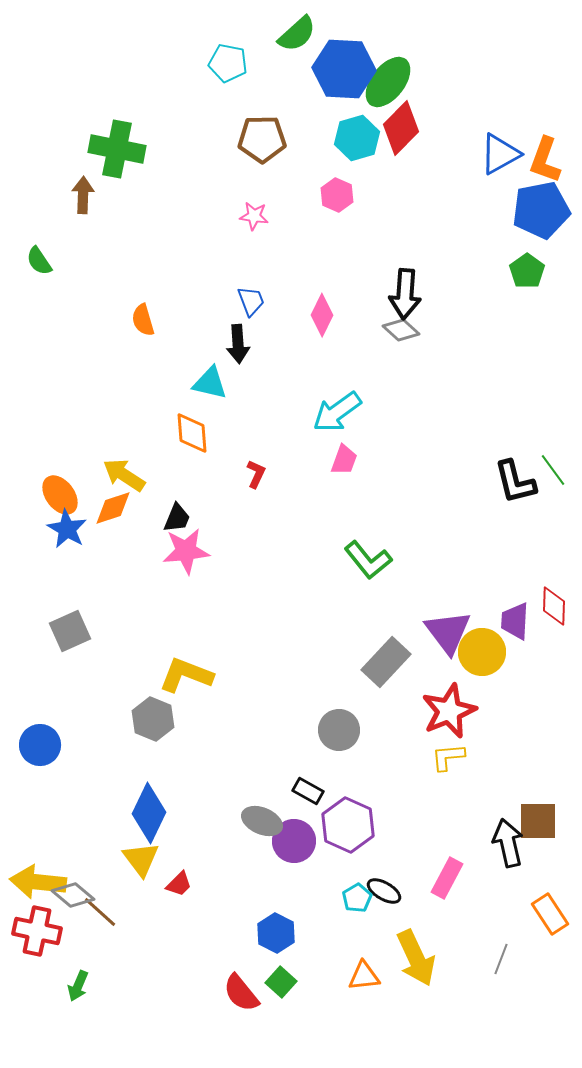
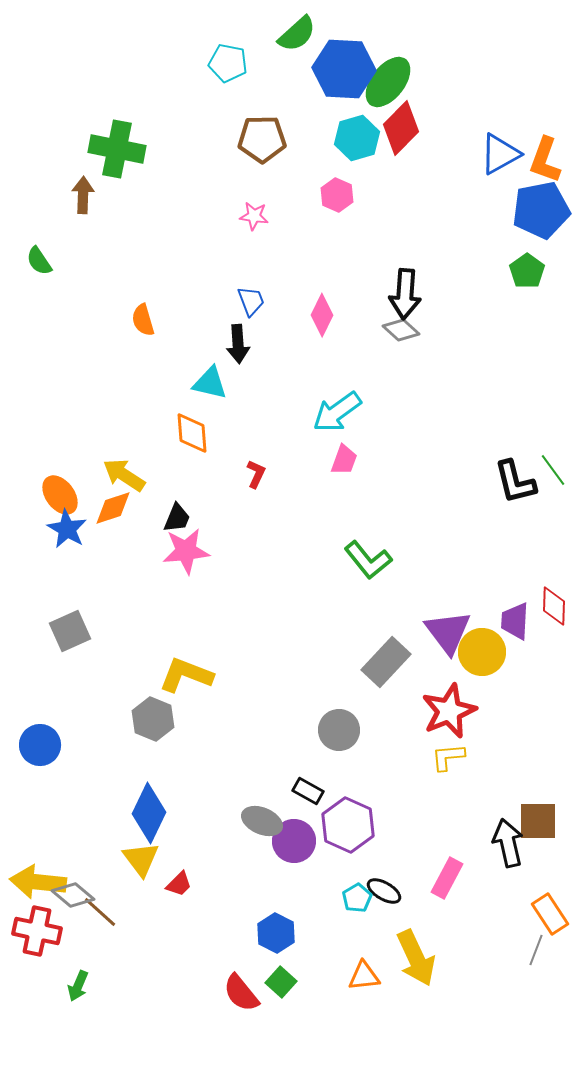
gray line at (501, 959): moved 35 px right, 9 px up
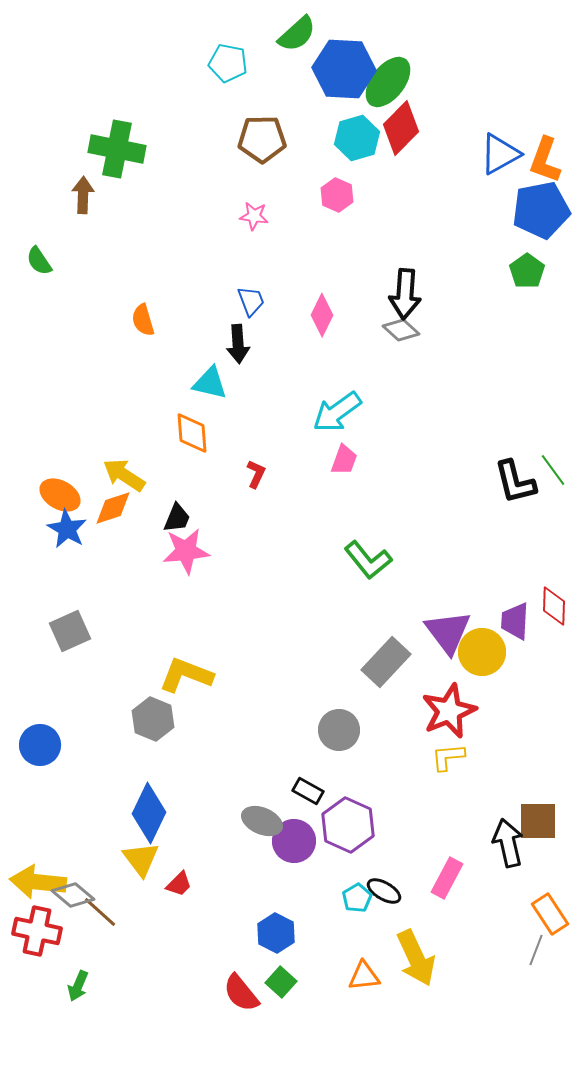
orange ellipse at (60, 495): rotated 24 degrees counterclockwise
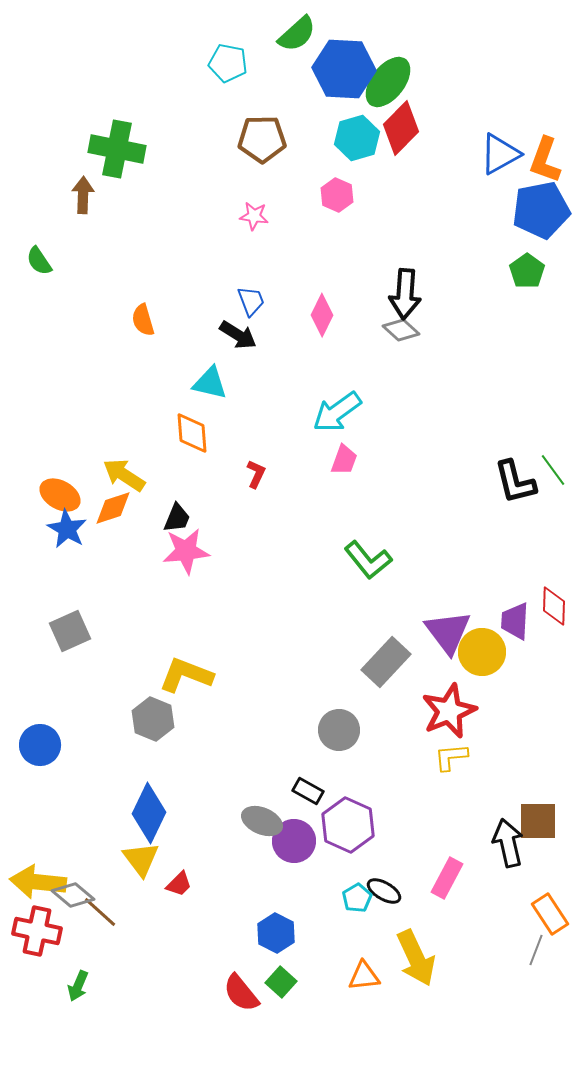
black arrow at (238, 344): moved 9 px up; rotated 54 degrees counterclockwise
yellow L-shape at (448, 757): moved 3 px right
